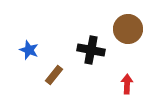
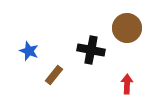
brown circle: moved 1 px left, 1 px up
blue star: moved 1 px down
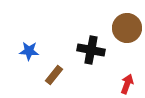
blue star: rotated 18 degrees counterclockwise
red arrow: rotated 18 degrees clockwise
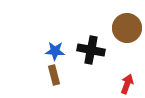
blue star: moved 26 px right
brown rectangle: rotated 54 degrees counterclockwise
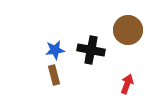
brown circle: moved 1 px right, 2 px down
blue star: moved 1 px up; rotated 12 degrees counterclockwise
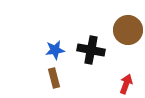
brown rectangle: moved 3 px down
red arrow: moved 1 px left
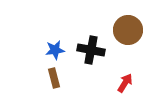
red arrow: moved 1 px left, 1 px up; rotated 12 degrees clockwise
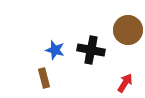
blue star: rotated 24 degrees clockwise
brown rectangle: moved 10 px left
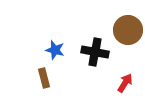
black cross: moved 4 px right, 2 px down
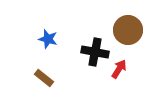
blue star: moved 7 px left, 11 px up
brown rectangle: rotated 36 degrees counterclockwise
red arrow: moved 6 px left, 14 px up
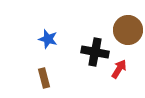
brown rectangle: rotated 36 degrees clockwise
